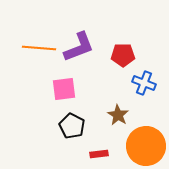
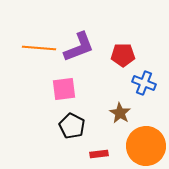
brown star: moved 2 px right, 2 px up
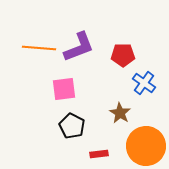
blue cross: rotated 15 degrees clockwise
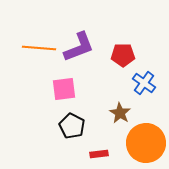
orange circle: moved 3 px up
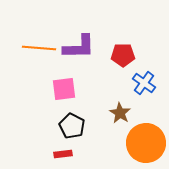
purple L-shape: rotated 20 degrees clockwise
red rectangle: moved 36 px left
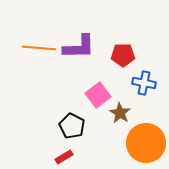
blue cross: rotated 25 degrees counterclockwise
pink square: moved 34 px right, 6 px down; rotated 30 degrees counterclockwise
red rectangle: moved 1 px right, 3 px down; rotated 24 degrees counterclockwise
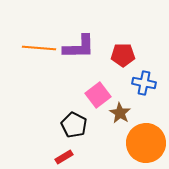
black pentagon: moved 2 px right, 1 px up
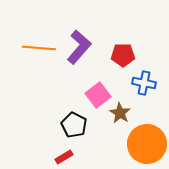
purple L-shape: rotated 48 degrees counterclockwise
orange circle: moved 1 px right, 1 px down
